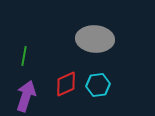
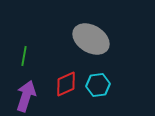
gray ellipse: moved 4 px left; rotated 27 degrees clockwise
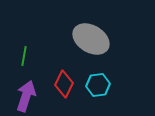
red diamond: moved 2 px left; rotated 40 degrees counterclockwise
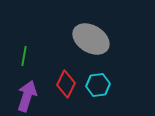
red diamond: moved 2 px right
purple arrow: moved 1 px right
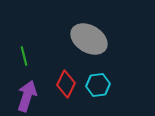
gray ellipse: moved 2 px left
green line: rotated 24 degrees counterclockwise
